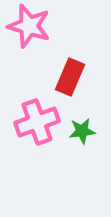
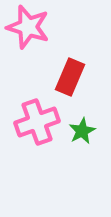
pink star: moved 1 px left, 1 px down
green star: rotated 20 degrees counterclockwise
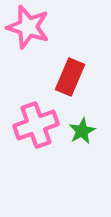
pink cross: moved 1 px left, 3 px down
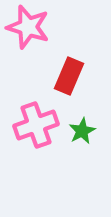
red rectangle: moved 1 px left, 1 px up
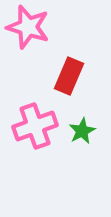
pink cross: moved 1 px left, 1 px down
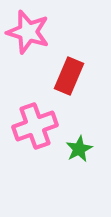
pink star: moved 5 px down
green star: moved 3 px left, 18 px down
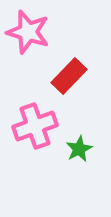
red rectangle: rotated 21 degrees clockwise
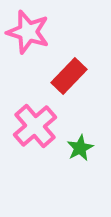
pink cross: rotated 21 degrees counterclockwise
green star: moved 1 px right, 1 px up
